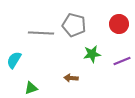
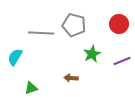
green star: rotated 18 degrees counterclockwise
cyan semicircle: moved 1 px right, 3 px up
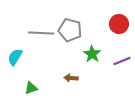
gray pentagon: moved 4 px left, 5 px down
green star: rotated 12 degrees counterclockwise
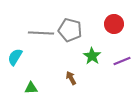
red circle: moved 5 px left
green star: moved 2 px down
brown arrow: rotated 56 degrees clockwise
green triangle: rotated 16 degrees clockwise
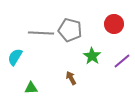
purple line: rotated 18 degrees counterclockwise
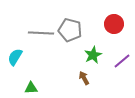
green star: moved 1 px right, 1 px up; rotated 12 degrees clockwise
brown arrow: moved 13 px right
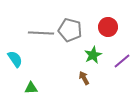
red circle: moved 6 px left, 3 px down
cyan semicircle: moved 2 px down; rotated 114 degrees clockwise
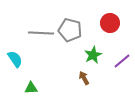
red circle: moved 2 px right, 4 px up
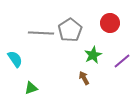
gray pentagon: rotated 25 degrees clockwise
green triangle: rotated 16 degrees counterclockwise
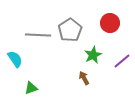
gray line: moved 3 px left, 2 px down
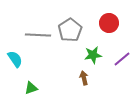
red circle: moved 1 px left
green star: rotated 18 degrees clockwise
purple line: moved 2 px up
brown arrow: rotated 16 degrees clockwise
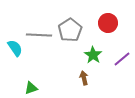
red circle: moved 1 px left
gray line: moved 1 px right
green star: rotated 30 degrees counterclockwise
cyan semicircle: moved 11 px up
